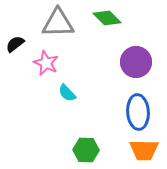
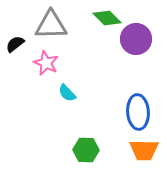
gray triangle: moved 7 px left, 2 px down
purple circle: moved 23 px up
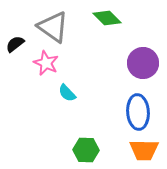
gray triangle: moved 2 px right, 2 px down; rotated 36 degrees clockwise
purple circle: moved 7 px right, 24 px down
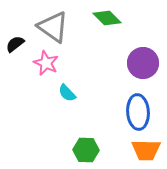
orange trapezoid: moved 2 px right
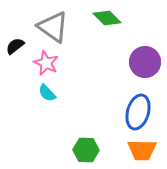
black semicircle: moved 2 px down
purple circle: moved 2 px right, 1 px up
cyan semicircle: moved 20 px left
blue ellipse: rotated 20 degrees clockwise
orange trapezoid: moved 4 px left
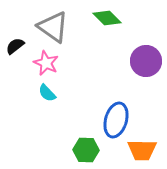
purple circle: moved 1 px right, 1 px up
blue ellipse: moved 22 px left, 8 px down
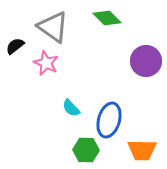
cyan semicircle: moved 24 px right, 15 px down
blue ellipse: moved 7 px left
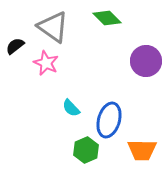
green hexagon: rotated 25 degrees counterclockwise
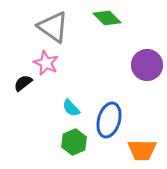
black semicircle: moved 8 px right, 37 px down
purple circle: moved 1 px right, 4 px down
green hexagon: moved 12 px left, 8 px up
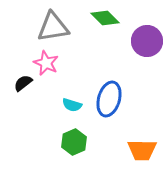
green diamond: moved 2 px left
gray triangle: rotated 44 degrees counterclockwise
purple circle: moved 24 px up
cyan semicircle: moved 1 px right, 3 px up; rotated 30 degrees counterclockwise
blue ellipse: moved 21 px up
